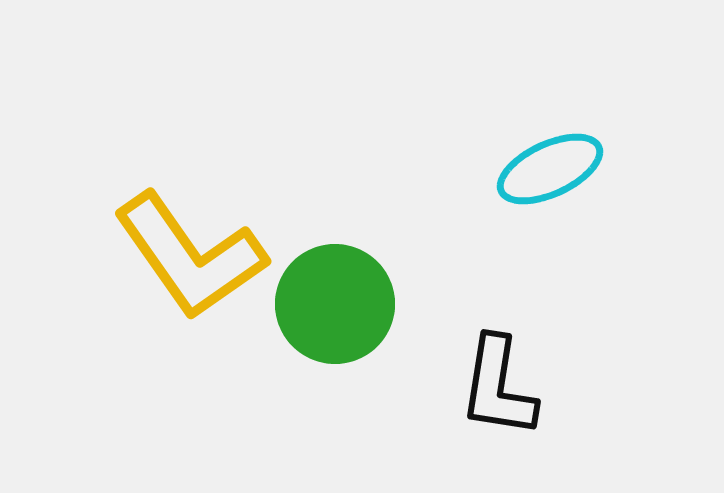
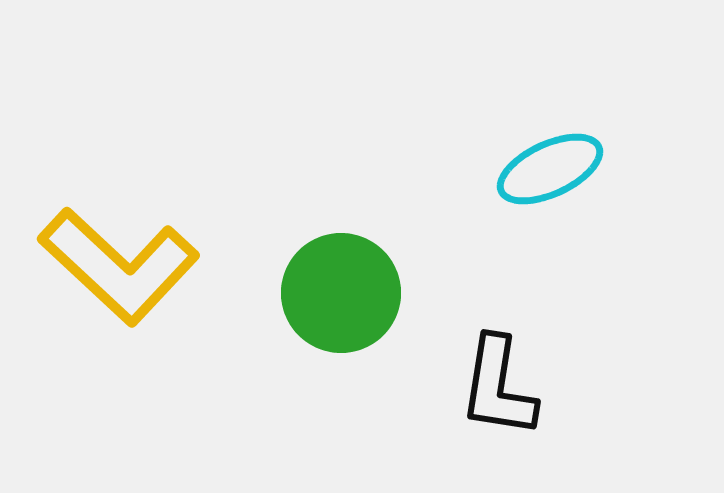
yellow L-shape: moved 71 px left, 10 px down; rotated 12 degrees counterclockwise
green circle: moved 6 px right, 11 px up
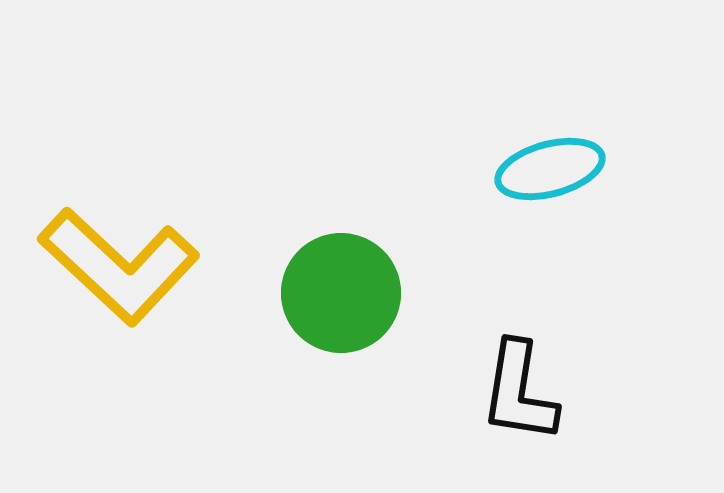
cyan ellipse: rotated 10 degrees clockwise
black L-shape: moved 21 px right, 5 px down
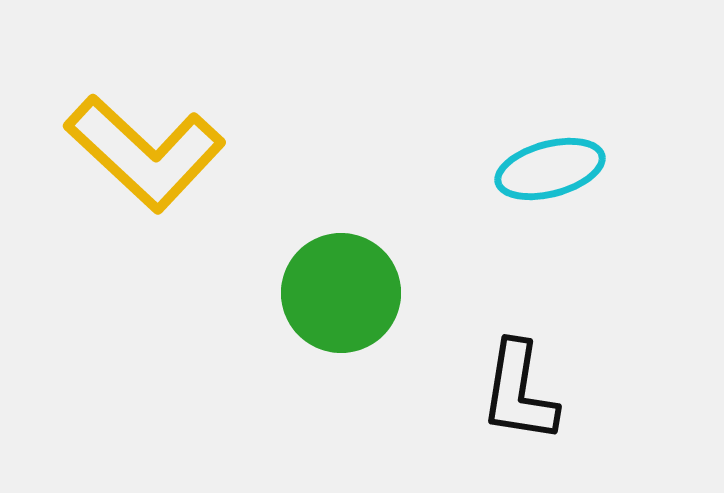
yellow L-shape: moved 26 px right, 113 px up
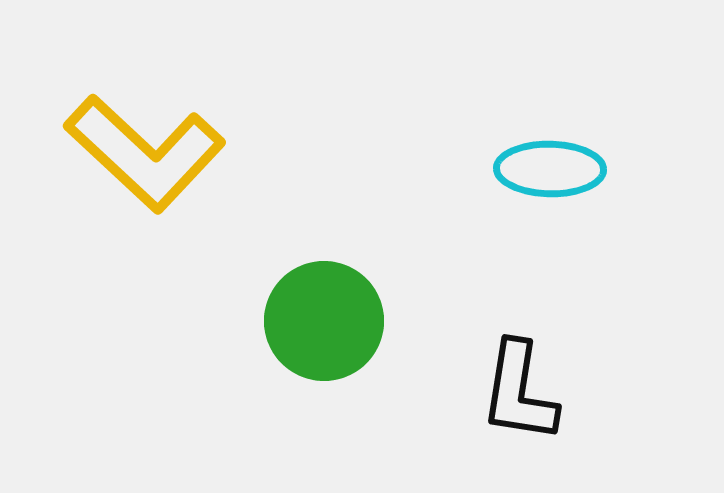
cyan ellipse: rotated 16 degrees clockwise
green circle: moved 17 px left, 28 px down
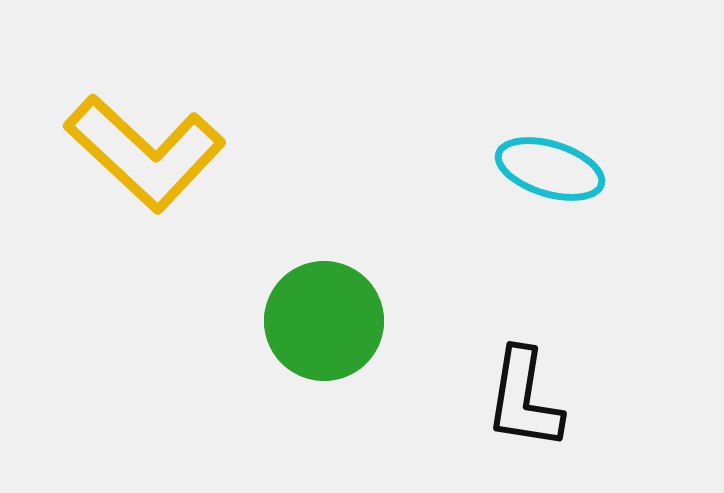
cyan ellipse: rotated 16 degrees clockwise
black L-shape: moved 5 px right, 7 px down
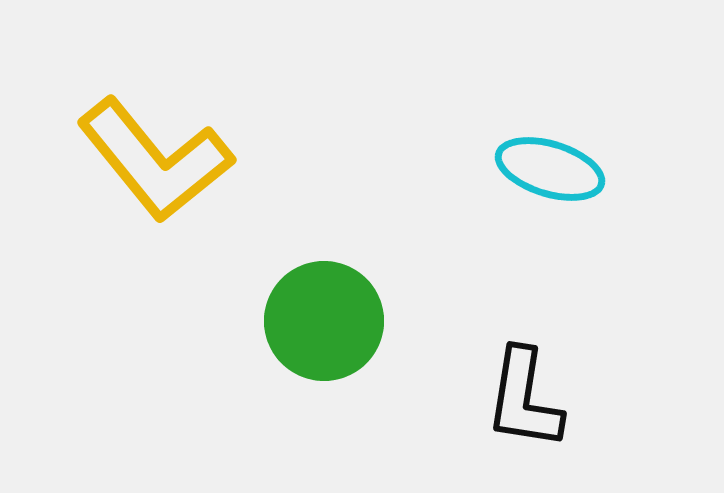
yellow L-shape: moved 10 px right, 7 px down; rotated 8 degrees clockwise
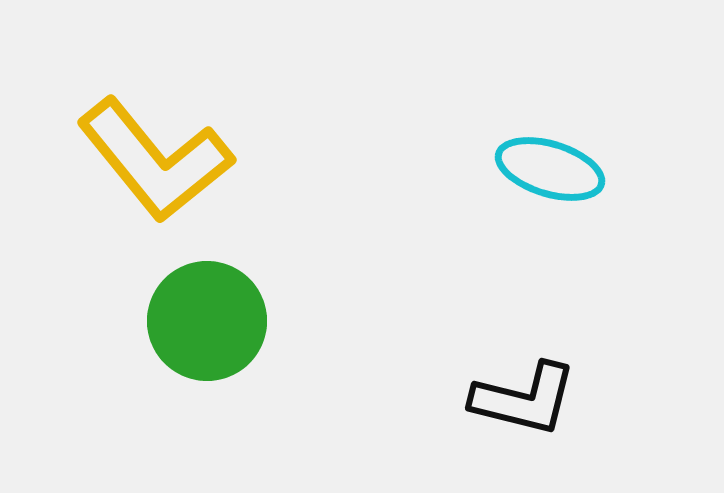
green circle: moved 117 px left
black L-shape: rotated 85 degrees counterclockwise
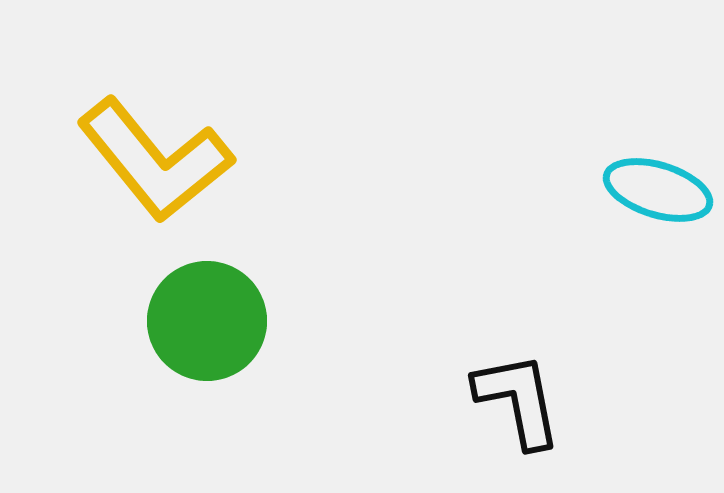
cyan ellipse: moved 108 px right, 21 px down
black L-shape: moved 6 px left, 1 px down; rotated 115 degrees counterclockwise
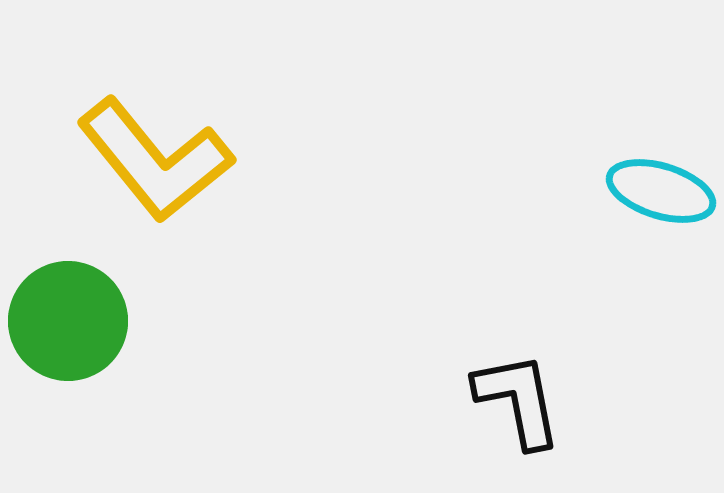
cyan ellipse: moved 3 px right, 1 px down
green circle: moved 139 px left
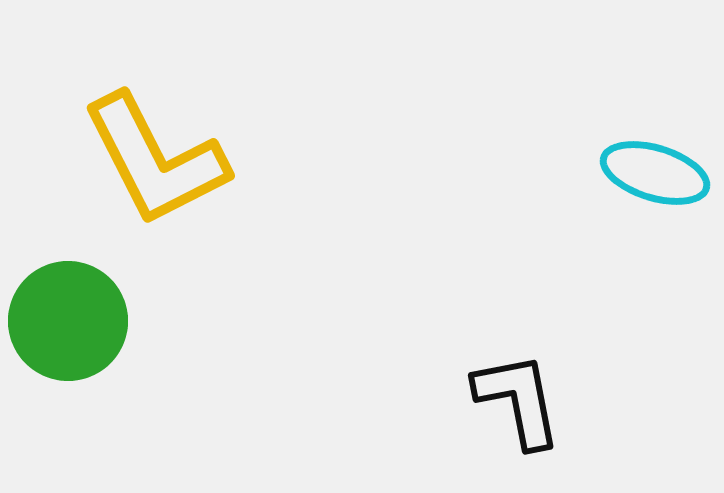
yellow L-shape: rotated 12 degrees clockwise
cyan ellipse: moved 6 px left, 18 px up
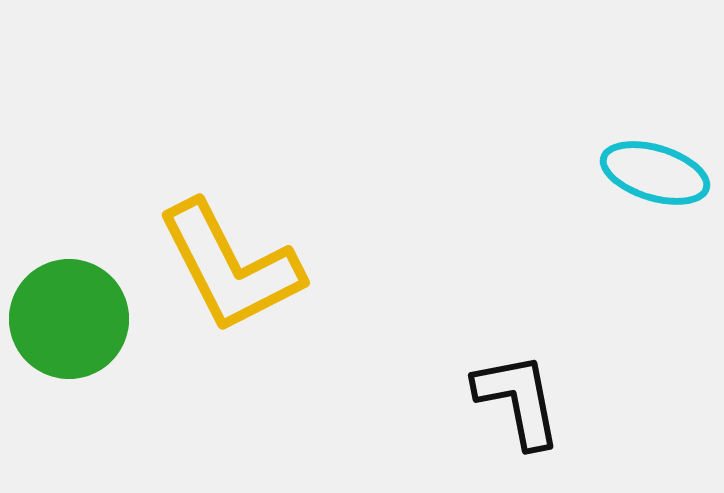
yellow L-shape: moved 75 px right, 107 px down
green circle: moved 1 px right, 2 px up
